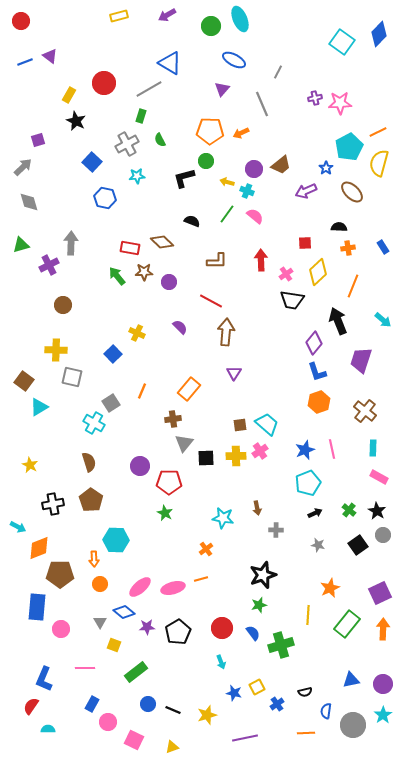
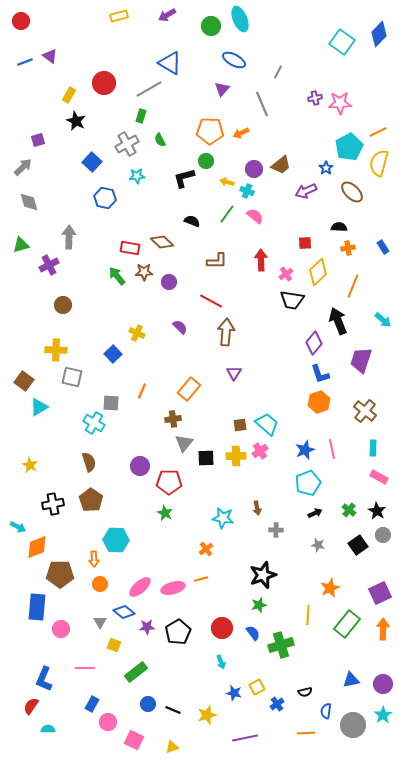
gray arrow at (71, 243): moved 2 px left, 6 px up
blue L-shape at (317, 372): moved 3 px right, 2 px down
gray square at (111, 403): rotated 36 degrees clockwise
orange diamond at (39, 548): moved 2 px left, 1 px up
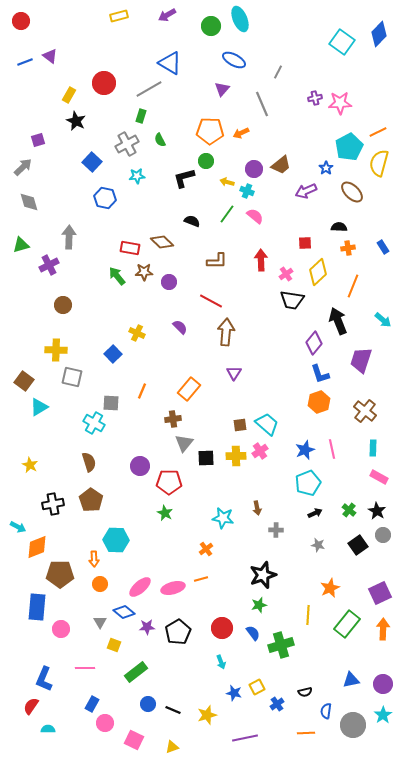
pink circle at (108, 722): moved 3 px left, 1 px down
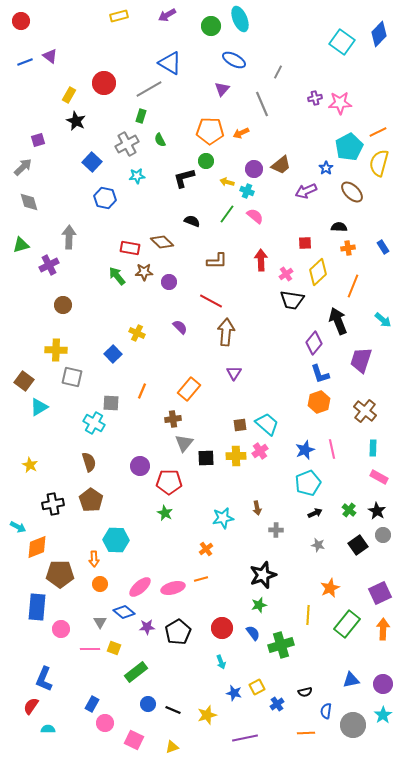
cyan star at (223, 518): rotated 20 degrees counterclockwise
yellow square at (114, 645): moved 3 px down
pink line at (85, 668): moved 5 px right, 19 px up
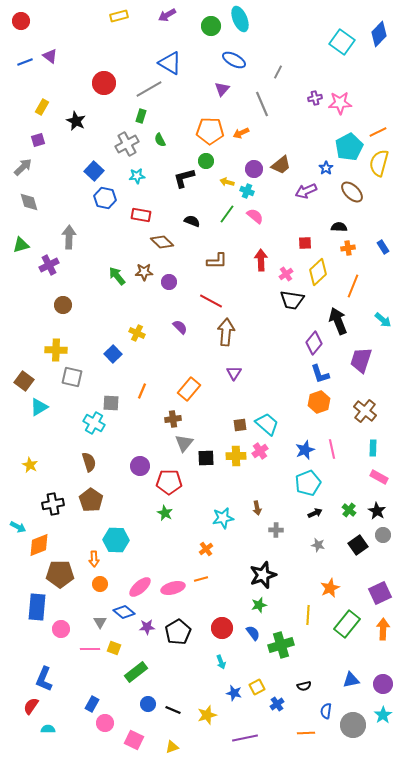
yellow rectangle at (69, 95): moved 27 px left, 12 px down
blue square at (92, 162): moved 2 px right, 9 px down
red rectangle at (130, 248): moved 11 px right, 33 px up
orange diamond at (37, 547): moved 2 px right, 2 px up
black semicircle at (305, 692): moved 1 px left, 6 px up
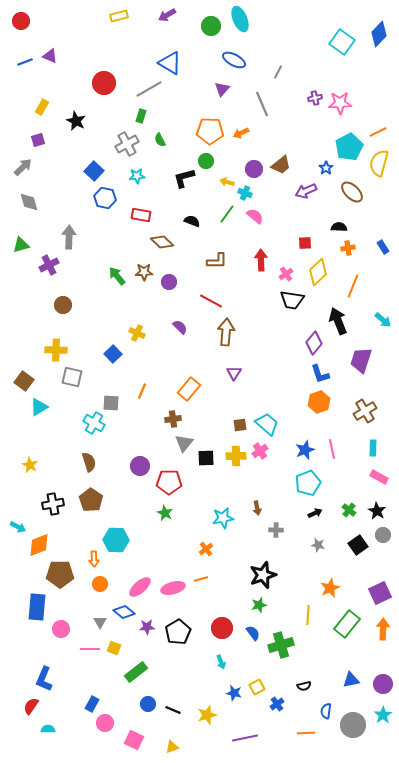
purple triangle at (50, 56): rotated 14 degrees counterclockwise
cyan cross at (247, 191): moved 2 px left, 2 px down
brown cross at (365, 411): rotated 20 degrees clockwise
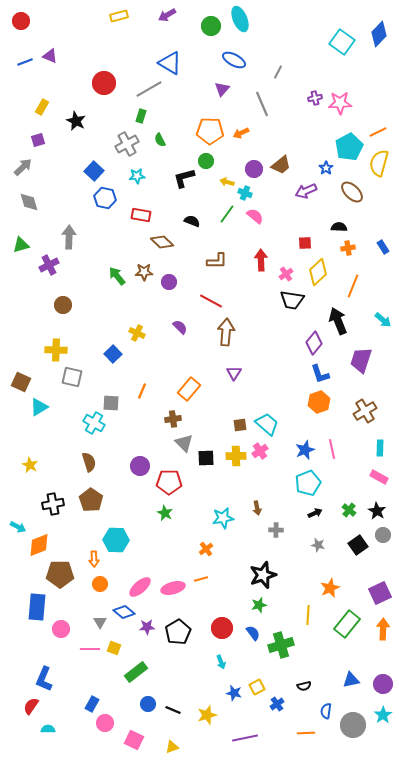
brown square at (24, 381): moved 3 px left, 1 px down; rotated 12 degrees counterclockwise
gray triangle at (184, 443): rotated 24 degrees counterclockwise
cyan rectangle at (373, 448): moved 7 px right
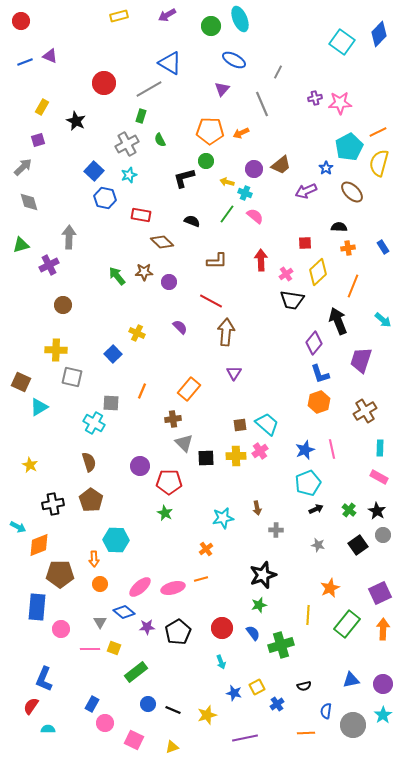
cyan star at (137, 176): moved 8 px left, 1 px up; rotated 14 degrees counterclockwise
black arrow at (315, 513): moved 1 px right, 4 px up
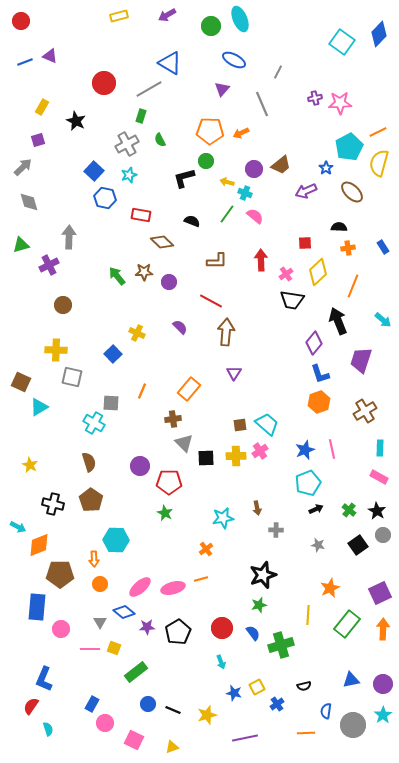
black cross at (53, 504): rotated 25 degrees clockwise
cyan semicircle at (48, 729): rotated 72 degrees clockwise
